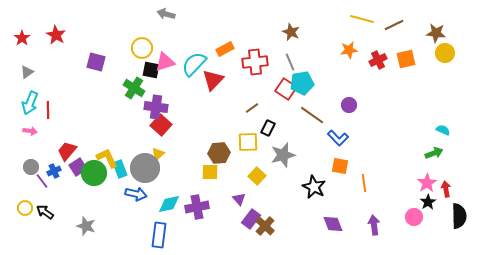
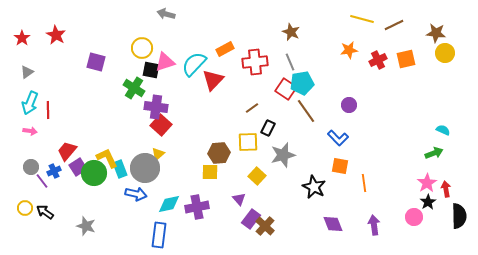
brown line at (312, 115): moved 6 px left, 4 px up; rotated 20 degrees clockwise
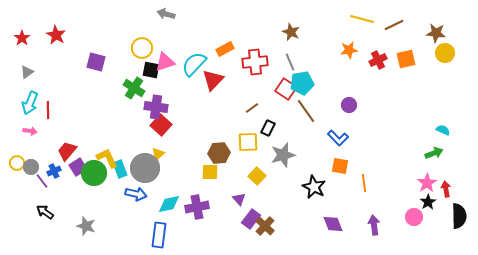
yellow circle at (25, 208): moved 8 px left, 45 px up
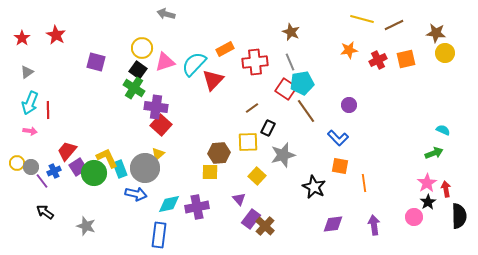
black square at (151, 70): moved 13 px left; rotated 24 degrees clockwise
purple diamond at (333, 224): rotated 75 degrees counterclockwise
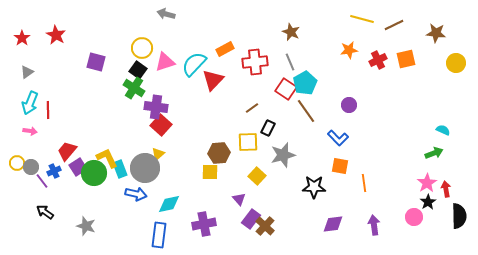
yellow circle at (445, 53): moved 11 px right, 10 px down
cyan pentagon at (302, 83): moved 3 px right; rotated 20 degrees counterclockwise
black star at (314, 187): rotated 25 degrees counterclockwise
purple cross at (197, 207): moved 7 px right, 17 px down
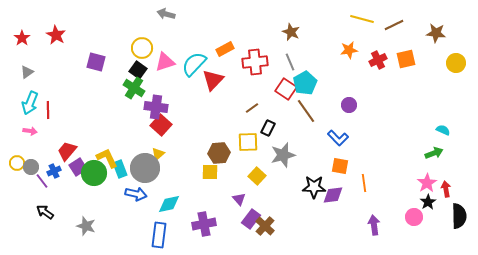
purple diamond at (333, 224): moved 29 px up
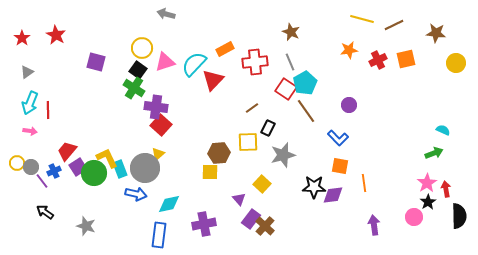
yellow square at (257, 176): moved 5 px right, 8 px down
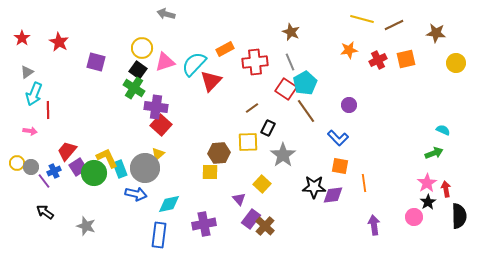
red star at (56, 35): moved 3 px right, 7 px down
red triangle at (213, 80): moved 2 px left, 1 px down
cyan arrow at (30, 103): moved 4 px right, 9 px up
gray star at (283, 155): rotated 20 degrees counterclockwise
purple line at (42, 181): moved 2 px right
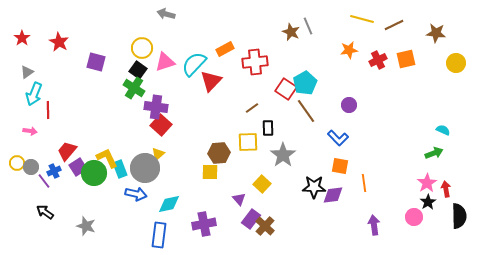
gray line at (290, 62): moved 18 px right, 36 px up
black rectangle at (268, 128): rotated 28 degrees counterclockwise
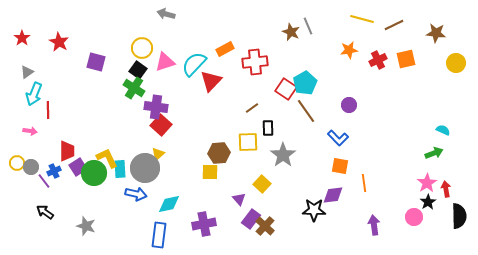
red trapezoid at (67, 151): rotated 140 degrees clockwise
cyan rectangle at (120, 169): rotated 18 degrees clockwise
black star at (314, 187): moved 23 px down
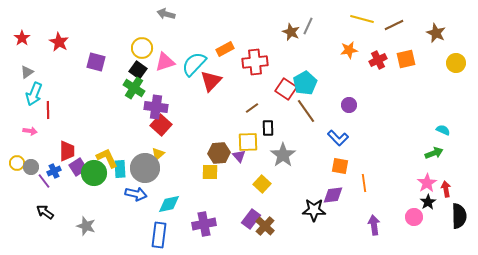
gray line at (308, 26): rotated 48 degrees clockwise
brown star at (436, 33): rotated 18 degrees clockwise
purple triangle at (239, 199): moved 43 px up
